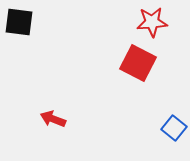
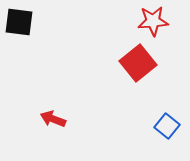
red star: moved 1 px right, 1 px up
red square: rotated 24 degrees clockwise
blue square: moved 7 px left, 2 px up
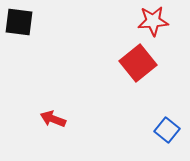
blue square: moved 4 px down
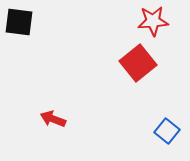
blue square: moved 1 px down
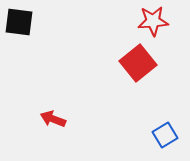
blue square: moved 2 px left, 4 px down; rotated 20 degrees clockwise
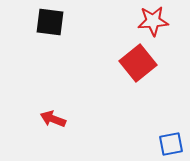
black square: moved 31 px right
blue square: moved 6 px right, 9 px down; rotated 20 degrees clockwise
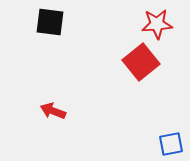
red star: moved 4 px right, 3 px down
red square: moved 3 px right, 1 px up
red arrow: moved 8 px up
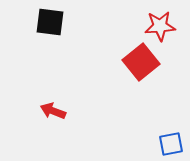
red star: moved 3 px right, 2 px down
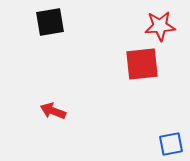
black square: rotated 16 degrees counterclockwise
red square: moved 1 px right, 2 px down; rotated 33 degrees clockwise
